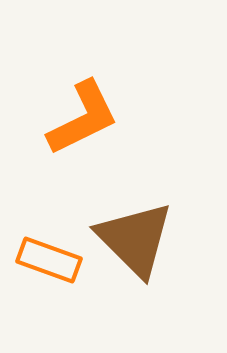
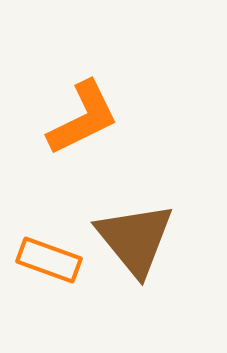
brown triangle: rotated 6 degrees clockwise
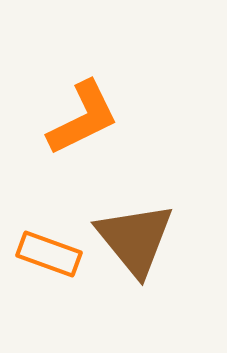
orange rectangle: moved 6 px up
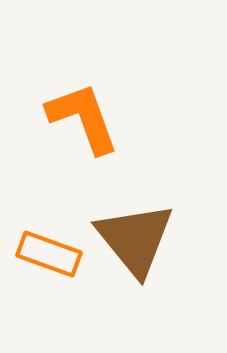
orange L-shape: rotated 84 degrees counterclockwise
